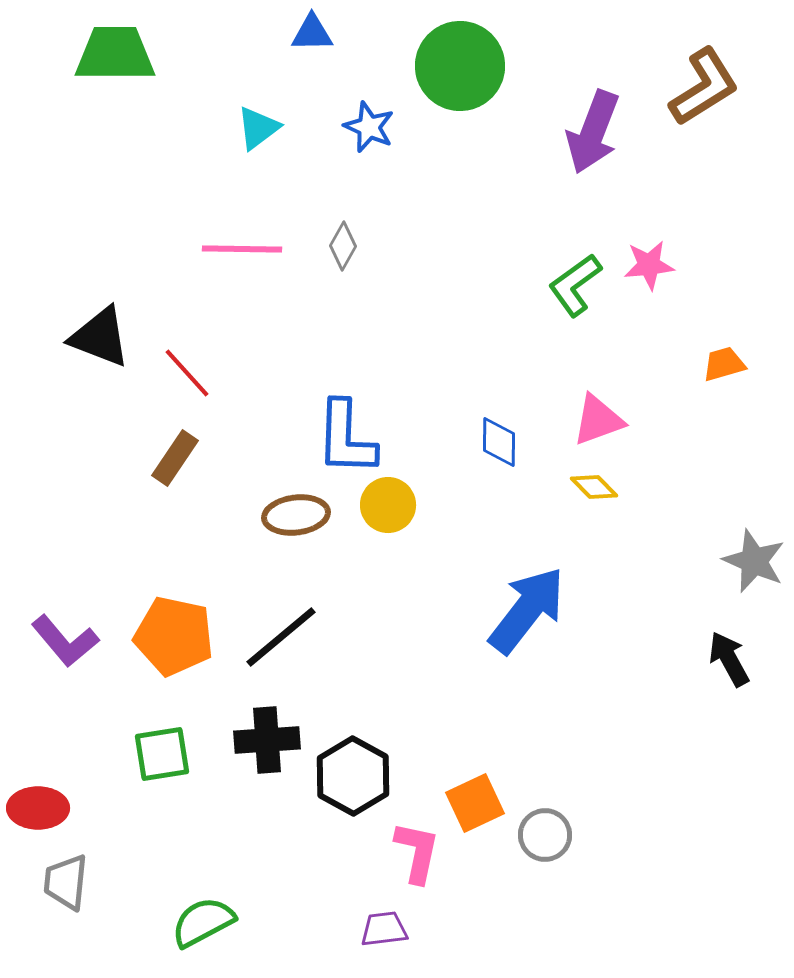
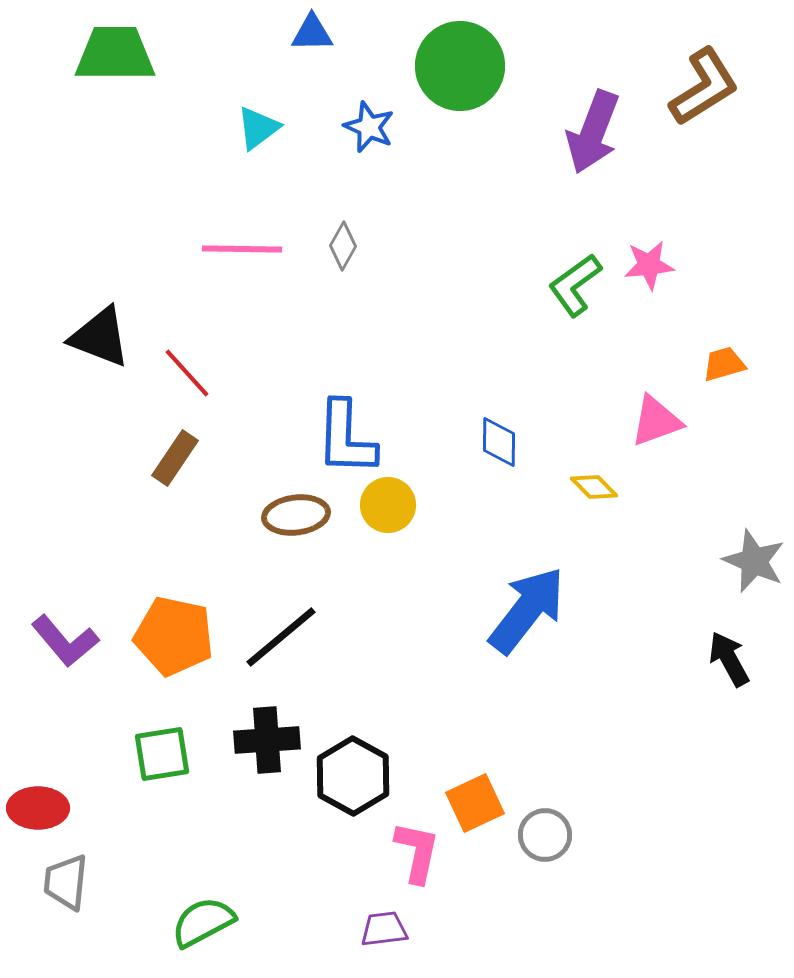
pink triangle: moved 58 px right, 1 px down
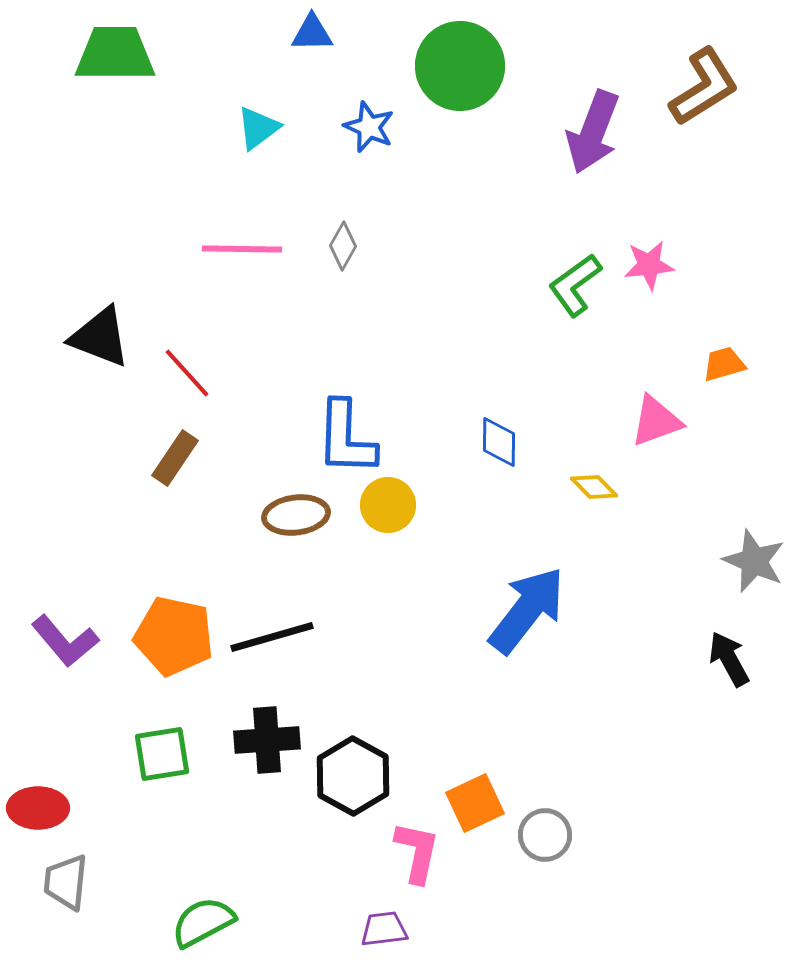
black line: moved 9 px left; rotated 24 degrees clockwise
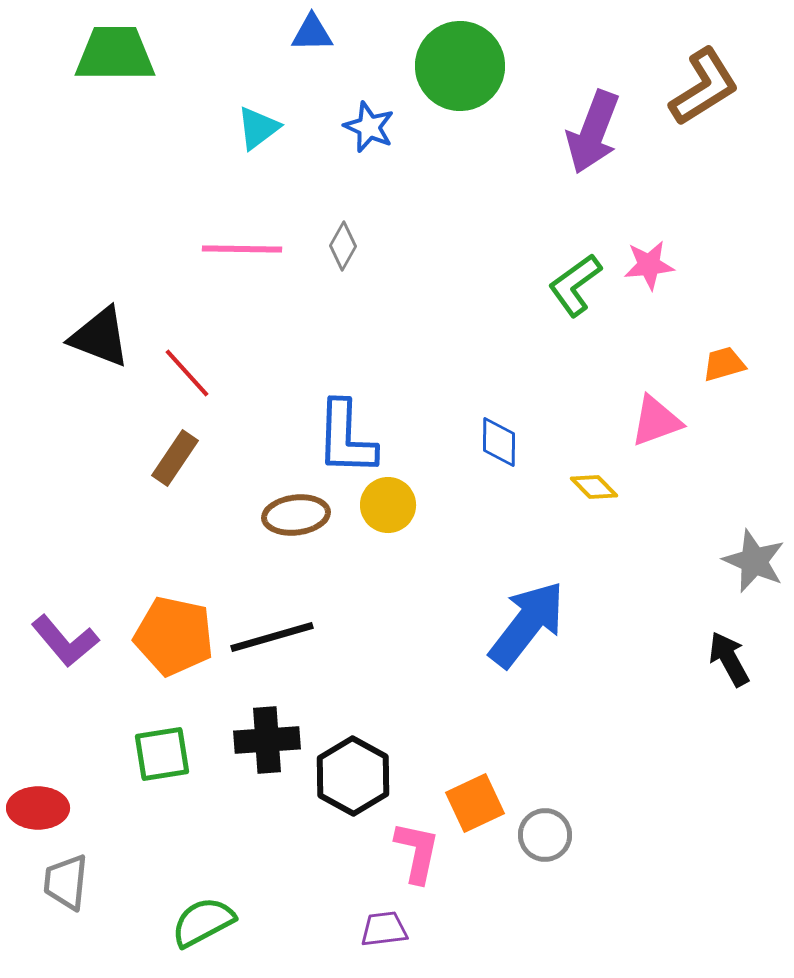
blue arrow: moved 14 px down
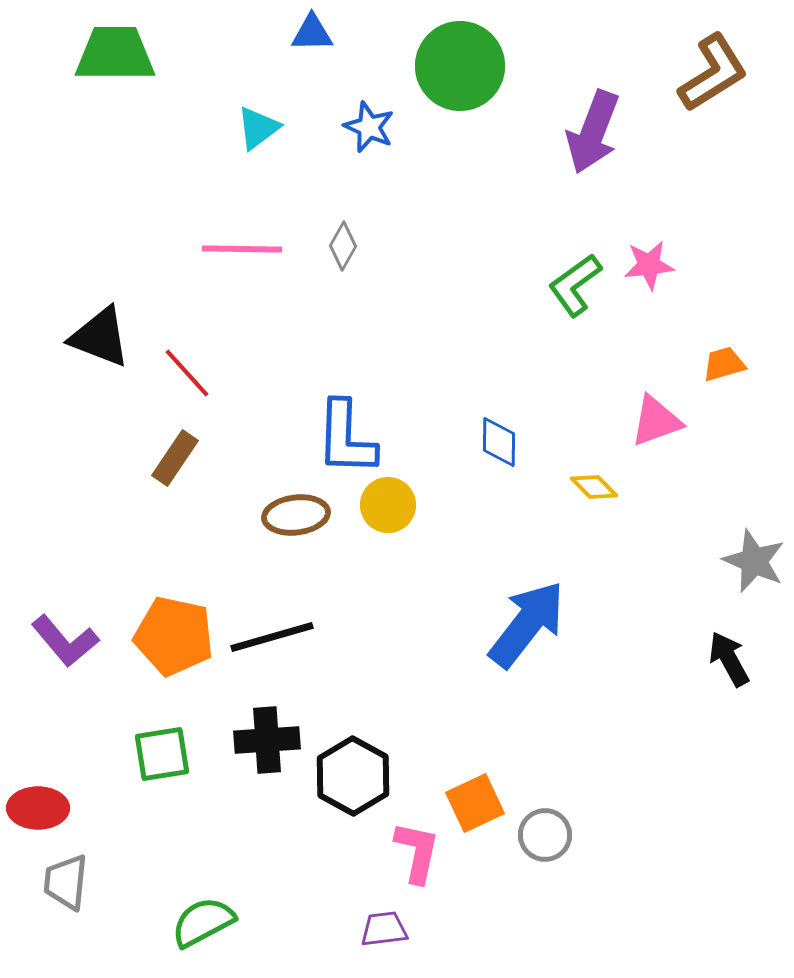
brown L-shape: moved 9 px right, 14 px up
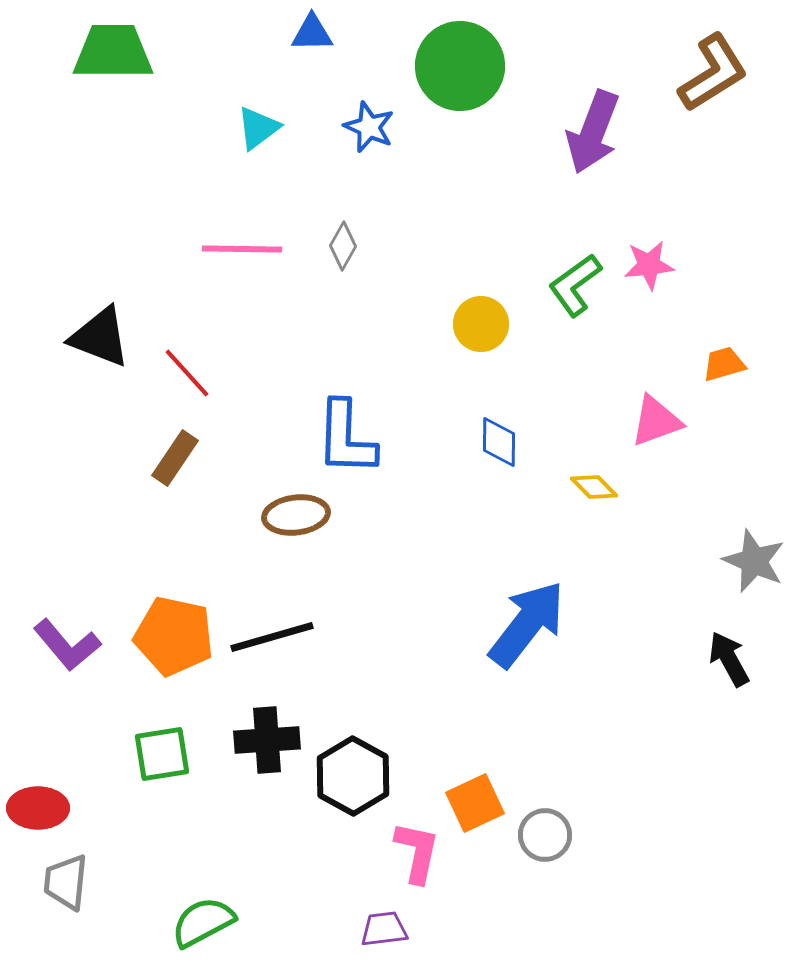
green trapezoid: moved 2 px left, 2 px up
yellow circle: moved 93 px right, 181 px up
purple L-shape: moved 2 px right, 4 px down
